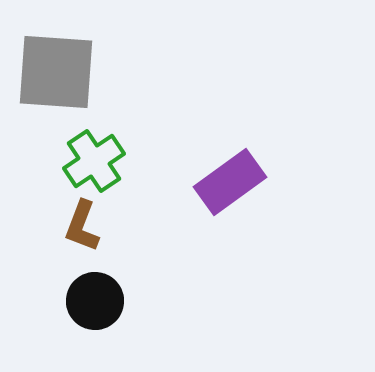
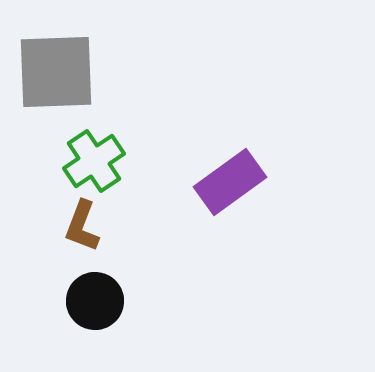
gray square: rotated 6 degrees counterclockwise
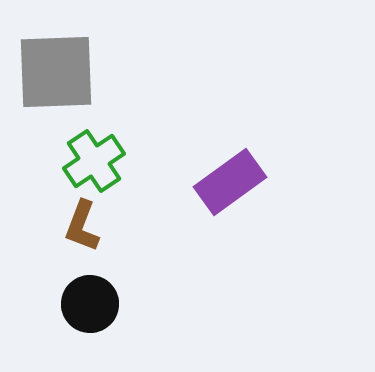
black circle: moved 5 px left, 3 px down
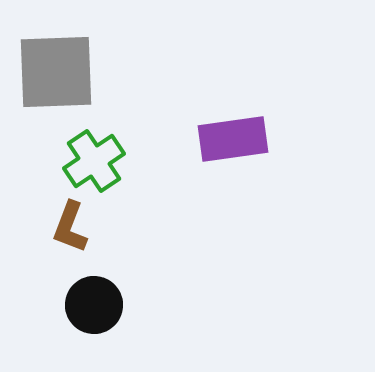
purple rectangle: moved 3 px right, 43 px up; rotated 28 degrees clockwise
brown L-shape: moved 12 px left, 1 px down
black circle: moved 4 px right, 1 px down
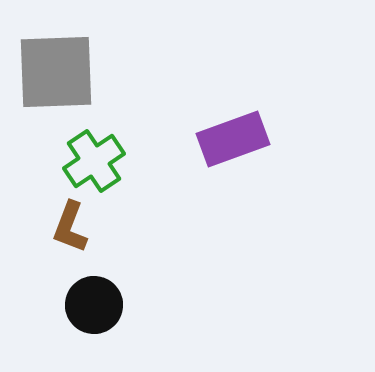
purple rectangle: rotated 12 degrees counterclockwise
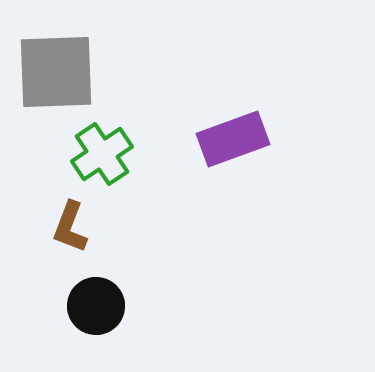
green cross: moved 8 px right, 7 px up
black circle: moved 2 px right, 1 px down
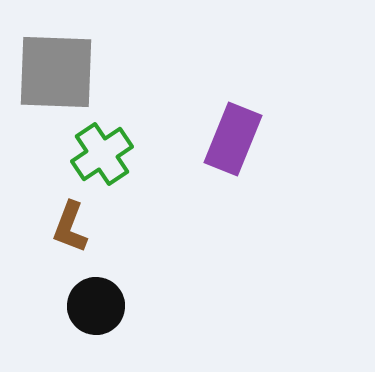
gray square: rotated 4 degrees clockwise
purple rectangle: rotated 48 degrees counterclockwise
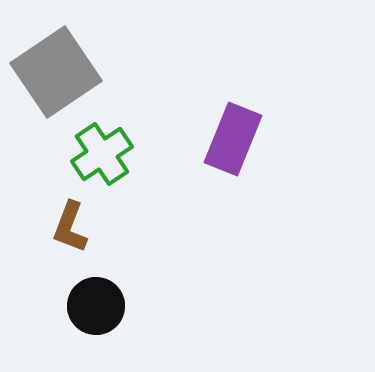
gray square: rotated 36 degrees counterclockwise
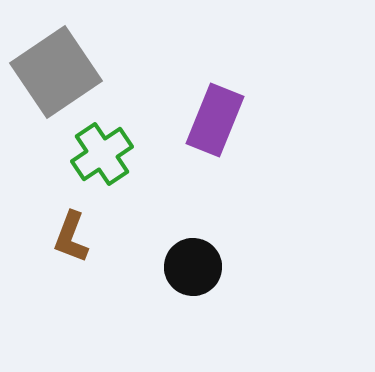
purple rectangle: moved 18 px left, 19 px up
brown L-shape: moved 1 px right, 10 px down
black circle: moved 97 px right, 39 px up
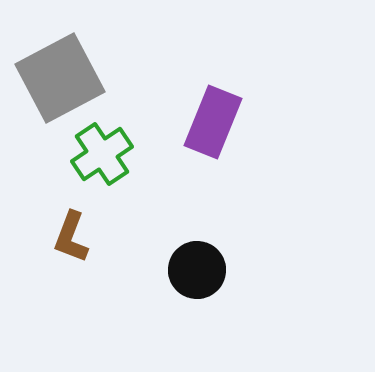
gray square: moved 4 px right, 6 px down; rotated 6 degrees clockwise
purple rectangle: moved 2 px left, 2 px down
black circle: moved 4 px right, 3 px down
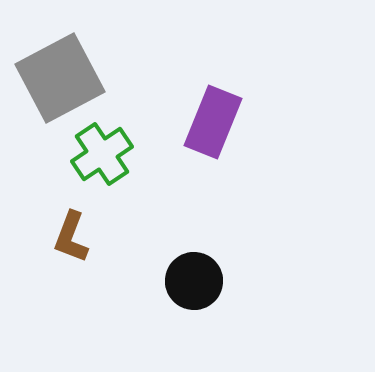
black circle: moved 3 px left, 11 px down
